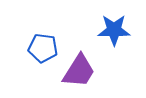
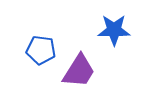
blue pentagon: moved 2 px left, 2 px down
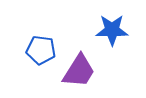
blue star: moved 2 px left
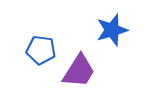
blue star: rotated 16 degrees counterclockwise
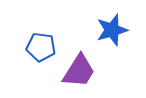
blue pentagon: moved 3 px up
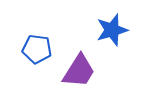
blue pentagon: moved 4 px left, 2 px down
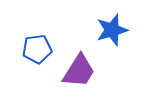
blue pentagon: rotated 16 degrees counterclockwise
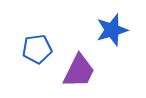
purple trapezoid: rotated 6 degrees counterclockwise
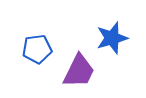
blue star: moved 8 px down
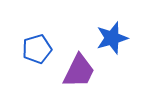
blue pentagon: rotated 8 degrees counterclockwise
